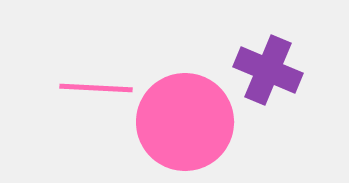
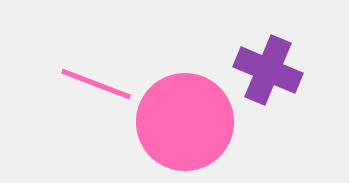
pink line: moved 4 px up; rotated 18 degrees clockwise
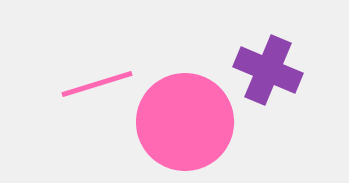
pink line: moved 1 px right; rotated 38 degrees counterclockwise
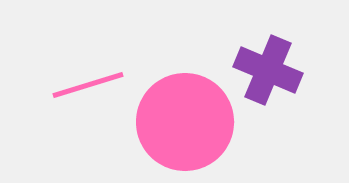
pink line: moved 9 px left, 1 px down
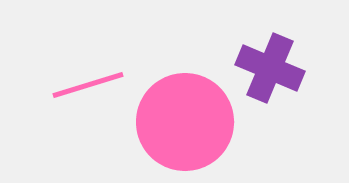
purple cross: moved 2 px right, 2 px up
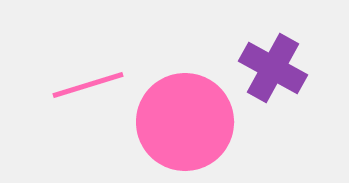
purple cross: moved 3 px right; rotated 6 degrees clockwise
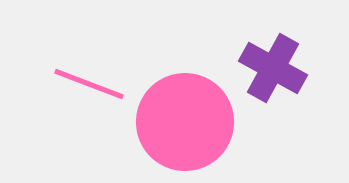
pink line: moved 1 px right, 1 px up; rotated 38 degrees clockwise
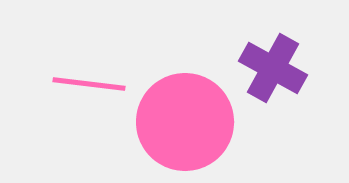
pink line: rotated 14 degrees counterclockwise
